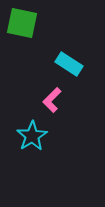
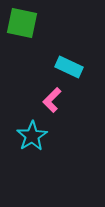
cyan rectangle: moved 3 px down; rotated 8 degrees counterclockwise
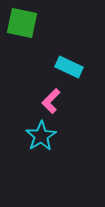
pink L-shape: moved 1 px left, 1 px down
cyan star: moved 9 px right
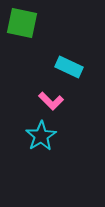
pink L-shape: rotated 90 degrees counterclockwise
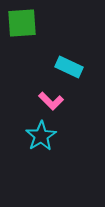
green square: rotated 16 degrees counterclockwise
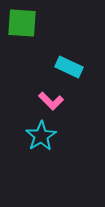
green square: rotated 8 degrees clockwise
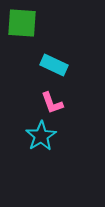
cyan rectangle: moved 15 px left, 2 px up
pink L-shape: moved 1 px right, 2 px down; rotated 25 degrees clockwise
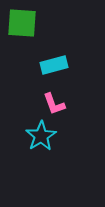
cyan rectangle: rotated 40 degrees counterclockwise
pink L-shape: moved 2 px right, 1 px down
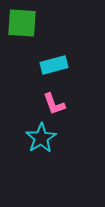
cyan star: moved 2 px down
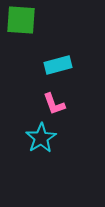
green square: moved 1 px left, 3 px up
cyan rectangle: moved 4 px right
